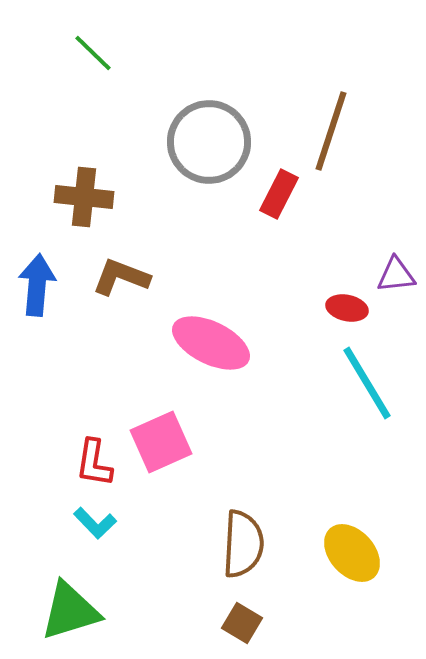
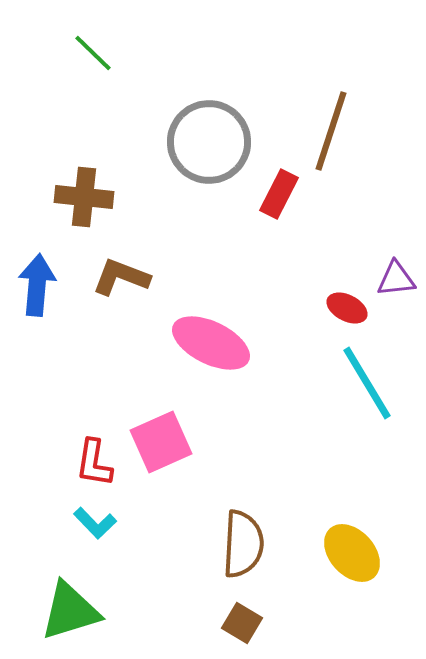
purple triangle: moved 4 px down
red ellipse: rotated 15 degrees clockwise
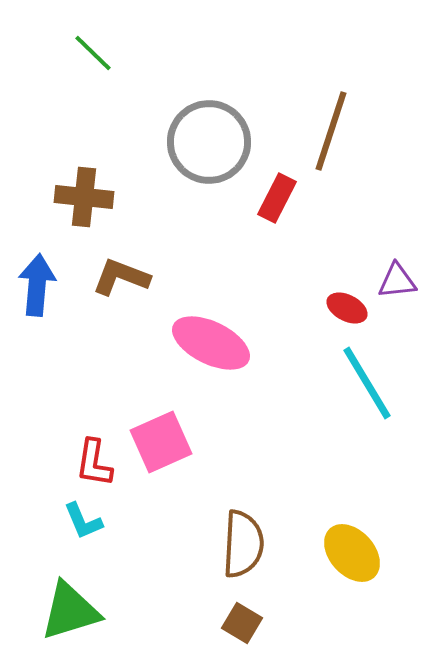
red rectangle: moved 2 px left, 4 px down
purple triangle: moved 1 px right, 2 px down
cyan L-shape: moved 12 px left, 2 px up; rotated 21 degrees clockwise
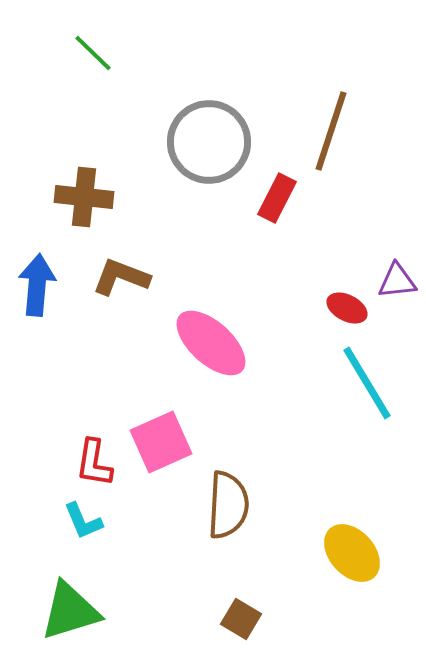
pink ellipse: rotated 16 degrees clockwise
brown semicircle: moved 15 px left, 39 px up
brown square: moved 1 px left, 4 px up
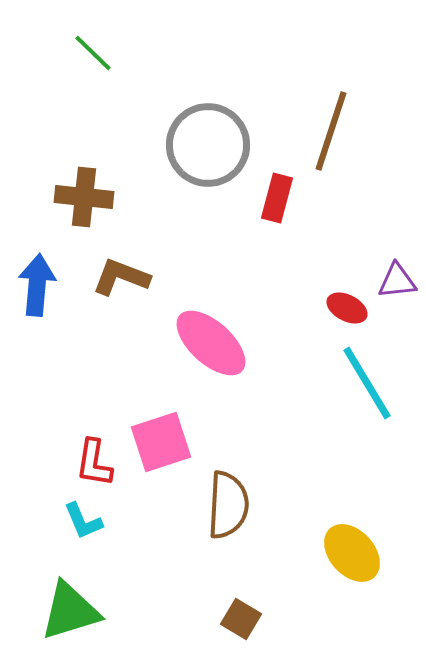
gray circle: moved 1 px left, 3 px down
red rectangle: rotated 12 degrees counterclockwise
pink square: rotated 6 degrees clockwise
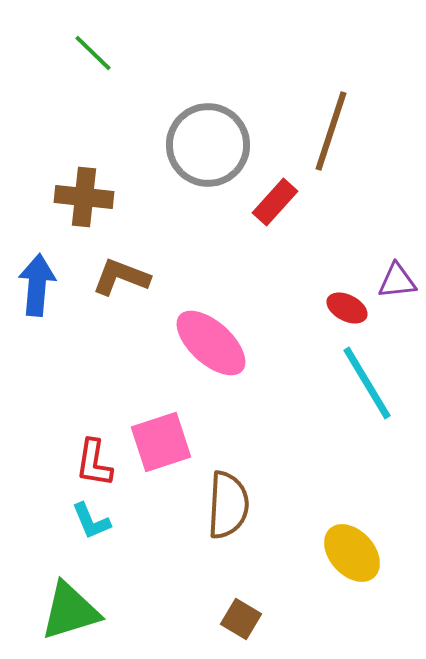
red rectangle: moved 2 px left, 4 px down; rotated 27 degrees clockwise
cyan L-shape: moved 8 px right
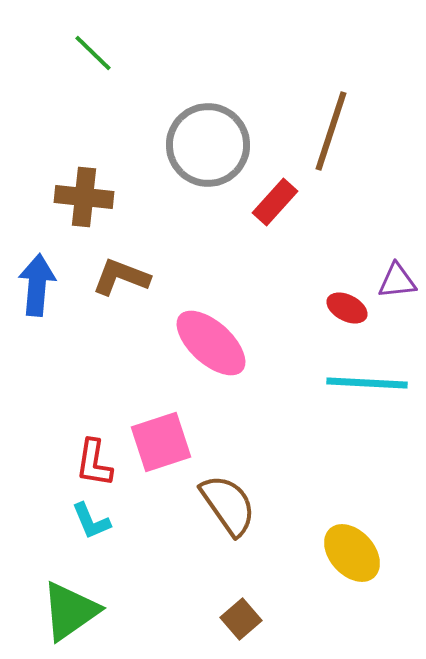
cyan line: rotated 56 degrees counterclockwise
brown semicircle: rotated 38 degrees counterclockwise
green triangle: rotated 18 degrees counterclockwise
brown square: rotated 18 degrees clockwise
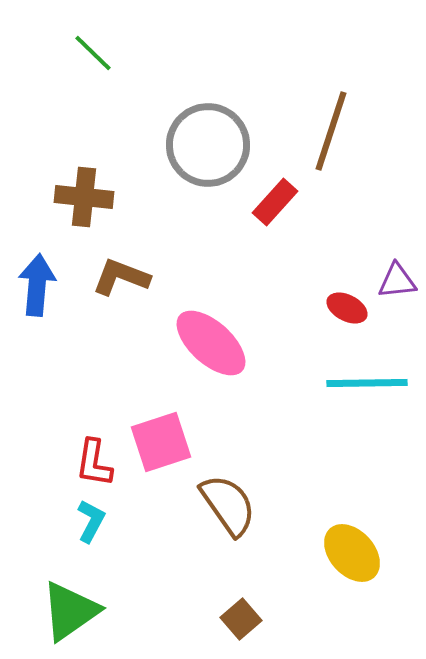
cyan line: rotated 4 degrees counterclockwise
cyan L-shape: rotated 129 degrees counterclockwise
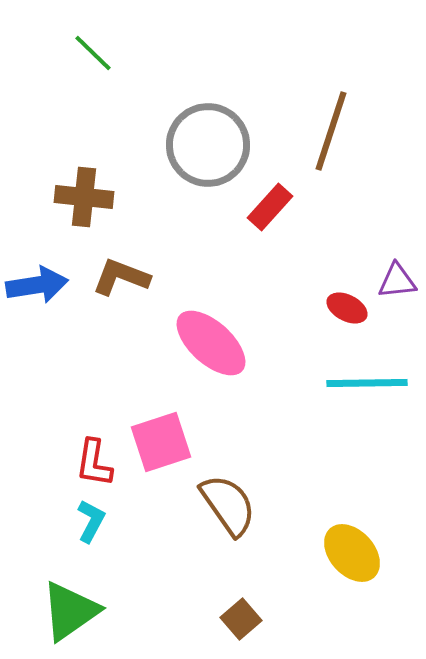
red rectangle: moved 5 px left, 5 px down
blue arrow: rotated 76 degrees clockwise
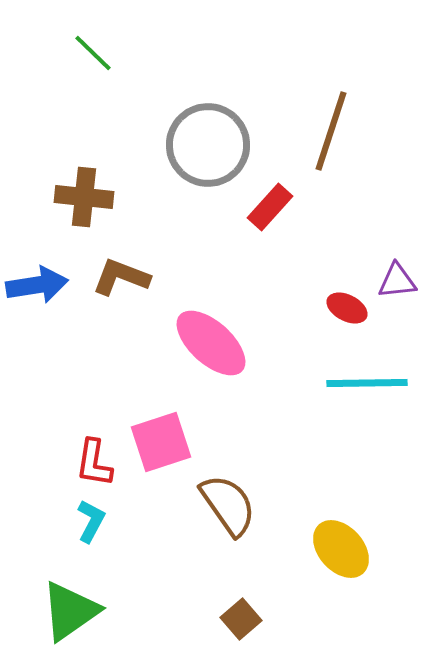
yellow ellipse: moved 11 px left, 4 px up
